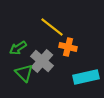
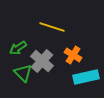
yellow line: rotated 20 degrees counterclockwise
orange cross: moved 5 px right, 8 px down; rotated 18 degrees clockwise
green triangle: moved 1 px left
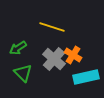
gray cross: moved 12 px right, 2 px up
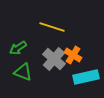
green triangle: moved 1 px up; rotated 24 degrees counterclockwise
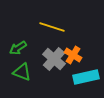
green triangle: moved 1 px left
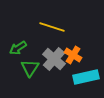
green triangle: moved 8 px right, 4 px up; rotated 42 degrees clockwise
